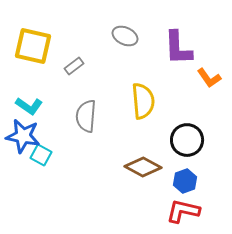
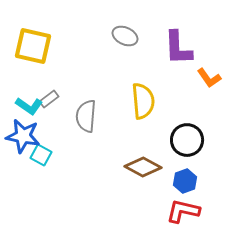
gray rectangle: moved 25 px left, 33 px down
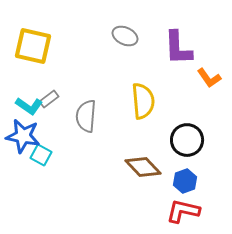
brown diamond: rotated 18 degrees clockwise
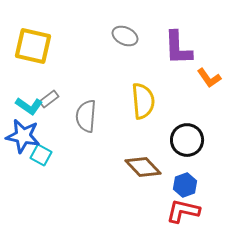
blue hexagon: moved 4 px down
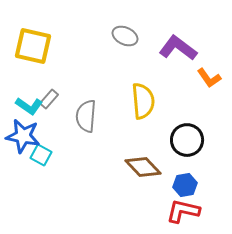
purple L-shape: rotated 129 degrees clockwise
gray rectangle: rotated 12 degrees counterclockwise
blue hexagon: rotated 10 degrees clockwise
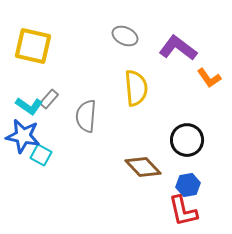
yellow semicircle: moved 7 px left, 13 px up
blue hexagon: moved 3 px right
red L-shape: rotated 116 degrees counterclockwise
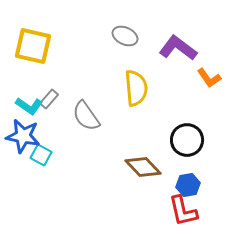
gray semicircle: rotated 40 degrees counterclockwise
